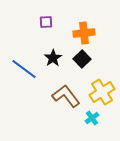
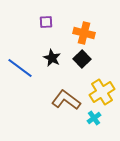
orange cross: rotated 20 degrees clockwise
black star: moved 1 px left; rotated 12 degrees counterclockwise
blue line: moved 4 px left, 1 px up
brown L-shape: moved 4 px down; rotated 16 degrees counterclockwise
cyan cross: moved 2 px right
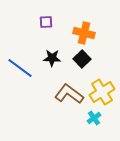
black star: rotated 24 degrees counterclockwise
brown L-shape: moved 3 px right, 6 px up
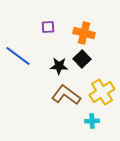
purple square: moved 2 px right, 5 px down
black star: moved 7 px right, 8 px down
blue line: moved 2 px left, 12 px up
brown L-shape: moved 3 px left, 1 px down
cyan cross: moved 2 px left, 3 px down; rotated 32 degrees clockwise
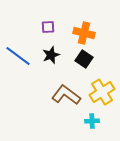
black square: moved 2 px right; rotated 12 degrees counterclockwise
black star: moved 8 px left, 11 px up; rotated 24 degrees counterclockwise
